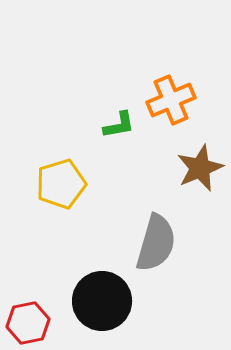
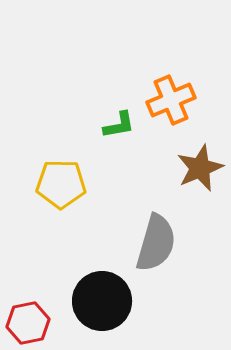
yellow pentagon: rotated 18 degrees clockwise
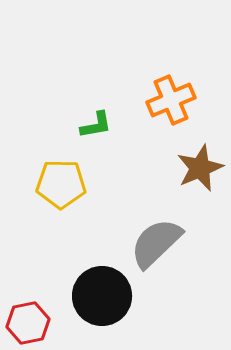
green L-shape: moved 23 px left
gray semicircle: rotated 150 degrees counterclockwise
black circle: moved 5 px up
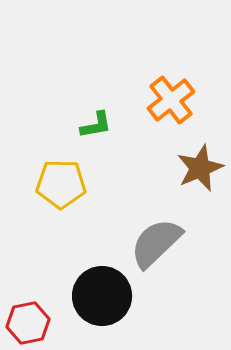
orange cross: rotated 15 degrees counterclockwise
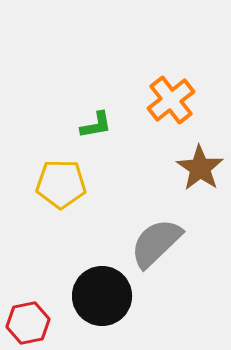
brown star: rotated 15 degrees counterclockwise
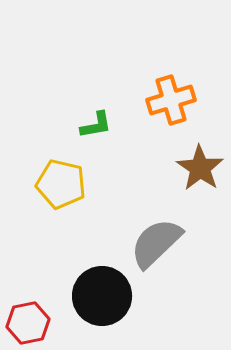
orange cross: rotated 21 degrees clockwise
yellow pentagon: rotated 12 degrees clockwise
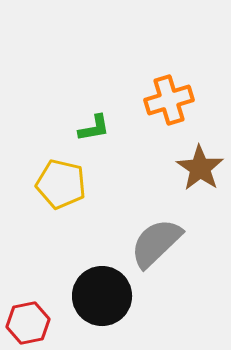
orange cross: moved 2 px left
green L-shape: moved 2 px left, 3 px down
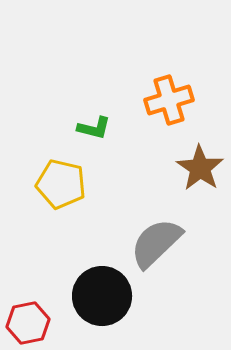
green L-shape: rotated 24 degrees clockwise
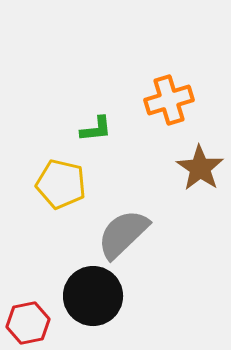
green L-shape: moved 2 px right, 1 px down; rotated 20 degrees counterclockwise
gray semicircle: moved 33 px left, 9 px up
black circle: moved 9 px left
